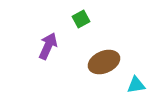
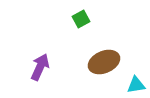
purple arrow: moved 8 px left, 21 px down
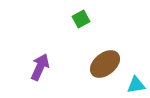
brown ellipse: moved 1 px right, 2 px down; rotated 16 degrees counterclockwise
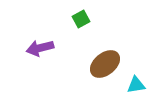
purple arrow: moved 19 px up; rotated 128 degrees counterclockwise
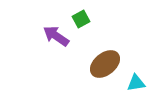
purple arrow: moved 16 px right, 12 px up; rotated 48 degrees clockwise
cyan triangle: moved 2 px up
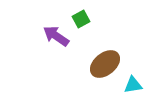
cyan triangle: moved 3 px left, 2 px down
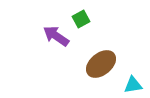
brown ellipse: moved 4 px left
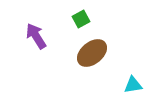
purple arrow: moved 20 px left; rotated 24 degrees clockwise
brown ellipse: moved 9 px left, 11 px up
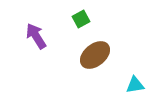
brown ellipse: moved 3 px right, 2 px down
cyan triangle: moved 2 px right
